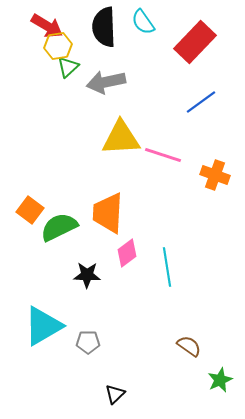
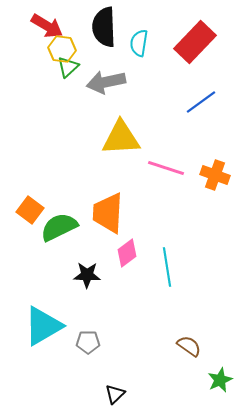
cyan semicircle: moved 4 px left, 21 px down; rotated 44 degrees clockwise
yellow hexagon: moved 4 px right, 3 px down; rotated 16 degrees clockwise
pink line: moved 3 px right, 13 px down
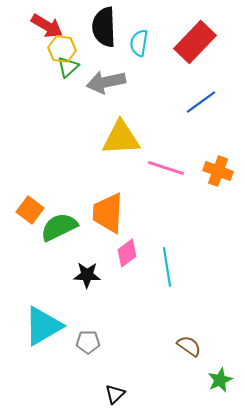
orange cross: moved 3 px right, 4 px up
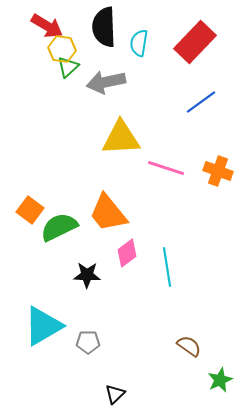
orange trapezoid: rotated 42 degrees counterclockwise
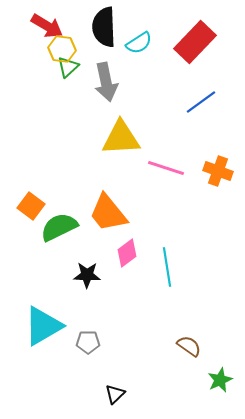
cyan semicircle: rotated 132 degrees counterclockwise
gray arrow: rotated 90 degrees counterclockwise
orange square: moved 1 px right, 4 px up
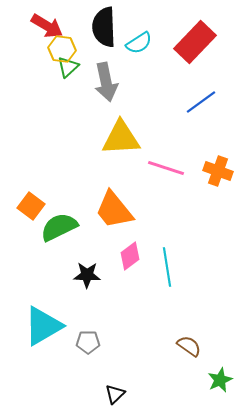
orange trapezoid: moved 6 px right, 3 px up
pink diamond: moved 3 px right, 3 px down
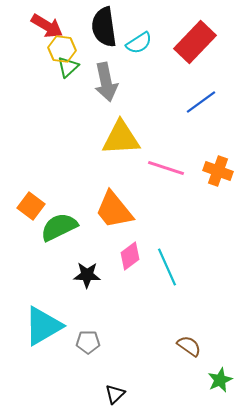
black semicircle: rotated 6 degrees counterclockwise
cyan line: rotated 15 degrees counterclockwise
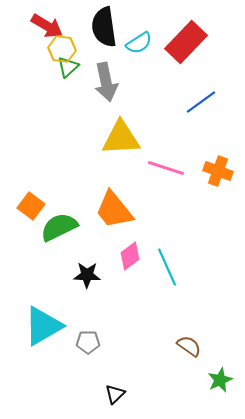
red rectangle: moved 9 px left
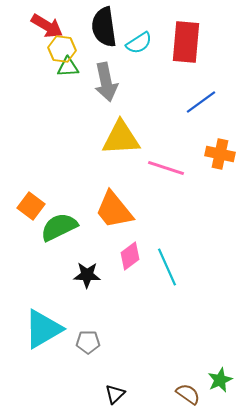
red rectangle: rotated 39 degrees counterclockwise
green triangle: rotated 40 degrees clockwise
orange cross: moved 2 px right, 17 px up; rotated 8 degrees counterclockwise
cyan triangle: moved 3 px down
brown semicircle: moved 1 px left, 48 px down
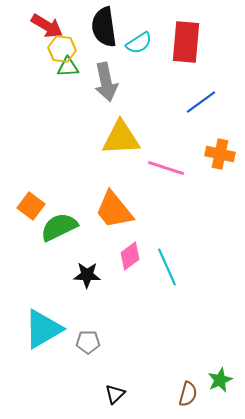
brown semicircle: rotated 70 degrees clockwise
